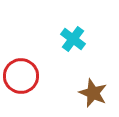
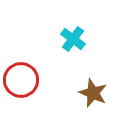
red circle: moved 4 px down
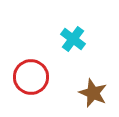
red circle: moved 10 px right, 3 px up
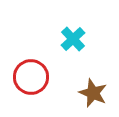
cyan cross: rotated 10 degrees clockwise
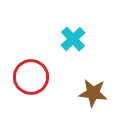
brown star: rotated 16 degrees counterclockwise
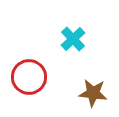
red circle: moved 2 px left
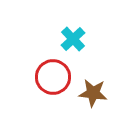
red circle: moved 24 px right
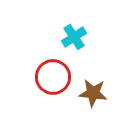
cyan cross: moved 1 px right, 2 px up; rotated 10 degrees clockwise
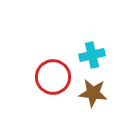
cyan cross: moved 18 px right, 18 px down; rotated 20 degrees clockwise
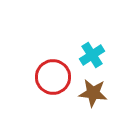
cyan cross: rotated 20 degrees counterclockwise
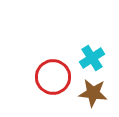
cyan cross: moved 3 px down
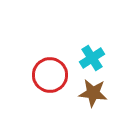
red circle: moved 3 px left, 2 px up
